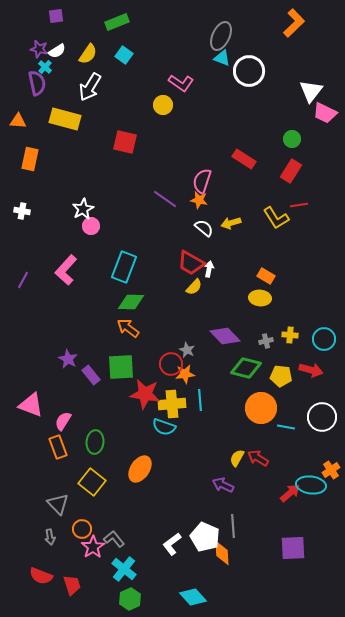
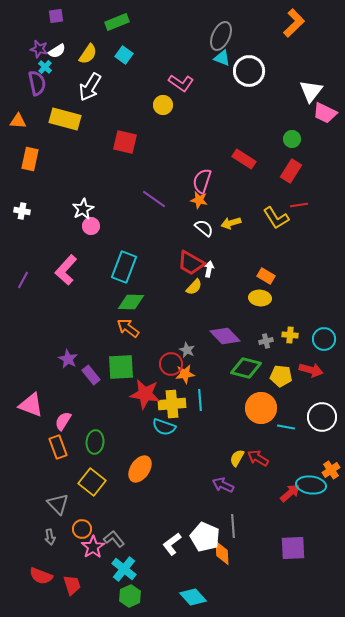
purple line at (165, 199): moved 11 px left
green hexagon at (130, 599): moved 3 px up
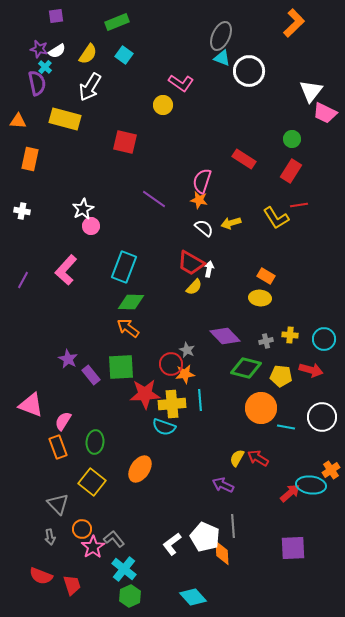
red star at (145, 394): rotated 12 degrees counterclockwise
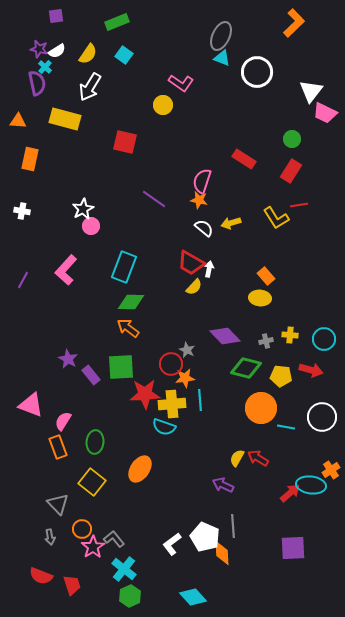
white circle at (249, 71): moved 8 px right, 1 px down
orange rectangle at (266, 276): rotated 18 degrees clockwise
orange star at (185, 374): moved 4 px down
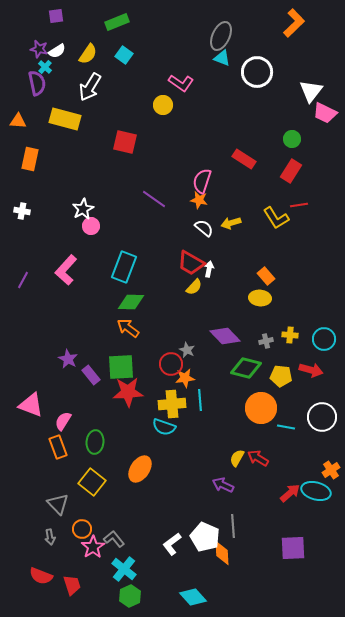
red star at (145, 394): moved 17 px left, 2 px up
cyan ellipse at (311, 485): moved 5 px right, 6 px down; rotated 8 degrees clockwise
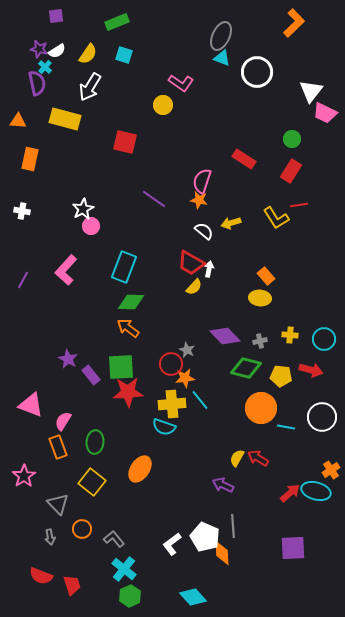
cyan square at (124, 55): rotated 18 degrees counterclockwise
white semicircle at (204, 228): moved 3 px down
gray cross at (266, 341): moved 6 px left
cyan line at (200, 400): rotated 35 degrees counterclockwise
pink star at (93, 547): moved 69 px left, 71 px up
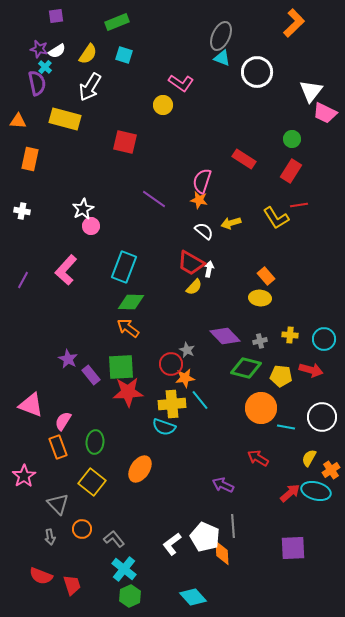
yellow semicircle at (237, 458): moved 72 px right
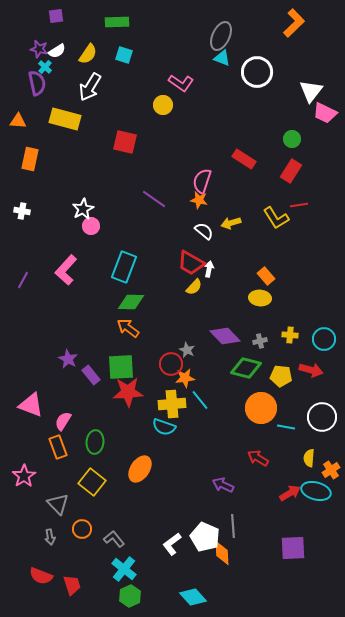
green rectangle at (117, 22): rotated 20 degrees clockwise
yellow semicircle at (309, 458): rotated 24 degrees counterclockwise
red arrow at (290, 493): rotated 10 degrees clockwise
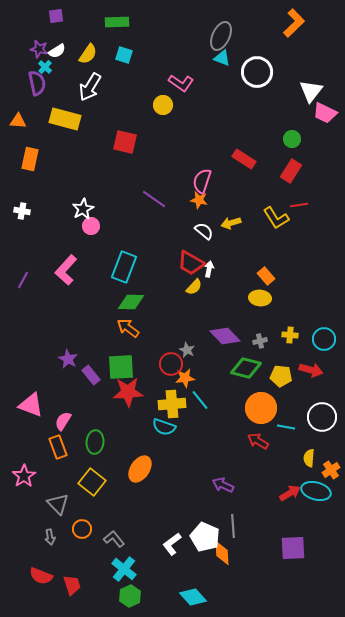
red arrow at (258, 458): moved 17 px up
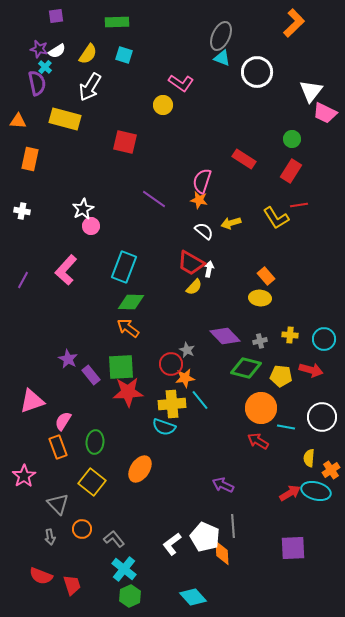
pink triangle at (31, 405): moved 1 px right, 4 px up; rotated 40 degrees counterclockwise
